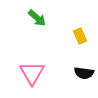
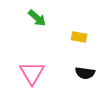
yellow rectangle: moved 1 px left, 1 px down; rotated 56 degrees counterclockwise
black semicircle: moved 1 px right
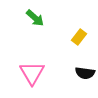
green arrow: moved 2 px left
yellow rectangle: rotated 63 degrees counterclockwise
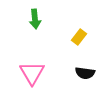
green arrow: moved 1 px down; rotated 42 degrees clockwise
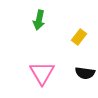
green arrow: moved 4 px right, 1 px down; rotated 18 degrees clockwise
pink triangle: moved 10 px right
